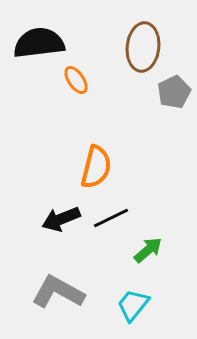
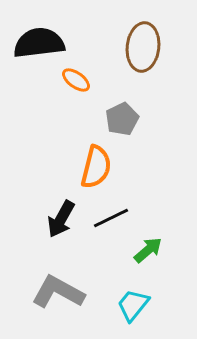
orange ellipse: rotated 20 degrees counterclockwise
gray pentagon: moved 52 px left, 27 px down
black arrow: rotated 39 degrees counterclockwise
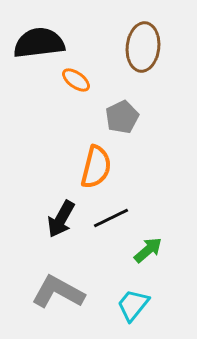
gray pentagon: moved 2 px up
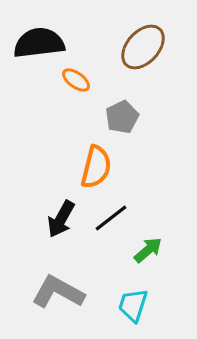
brown ellipse: rotated 36 degrees clockwise
black line: rotated 12 degrees counterclockwise
cyan trapezoid: rotated 21 degrees counterclockwise
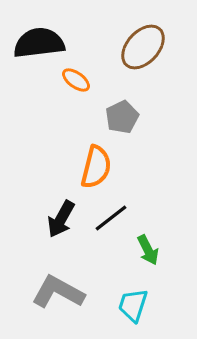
green arrow: rotated 104 degrees clockwise
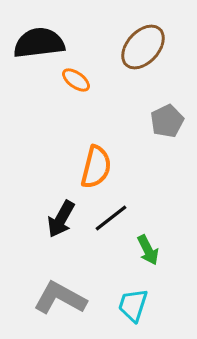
gray pentagon: moved 45 px right, 4 px down
gray L-shape: moved 2 px right, 6 px down
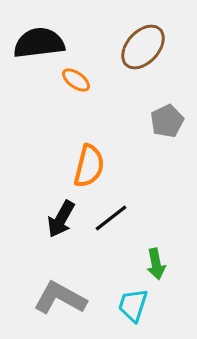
orange semicircle: moved 7 px left, 1 px up
green arrow: moved 8 px right, 14 px down; rotated 16 degrees clockwise
